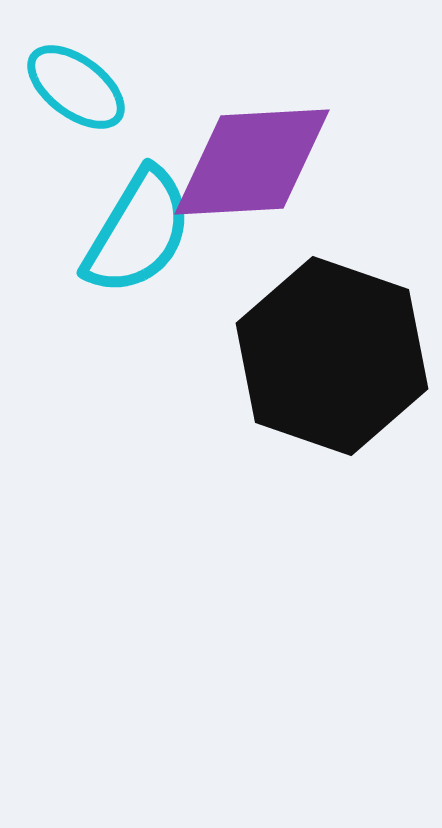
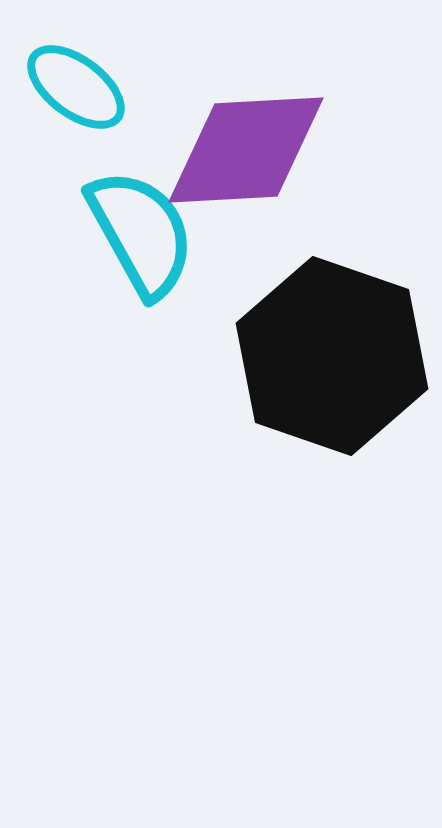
purple diamond: moved 6 px left, 12 px up
cyan semicircle: moved 3 px right, 1 px down; rotated 60 degrees counterclockwise
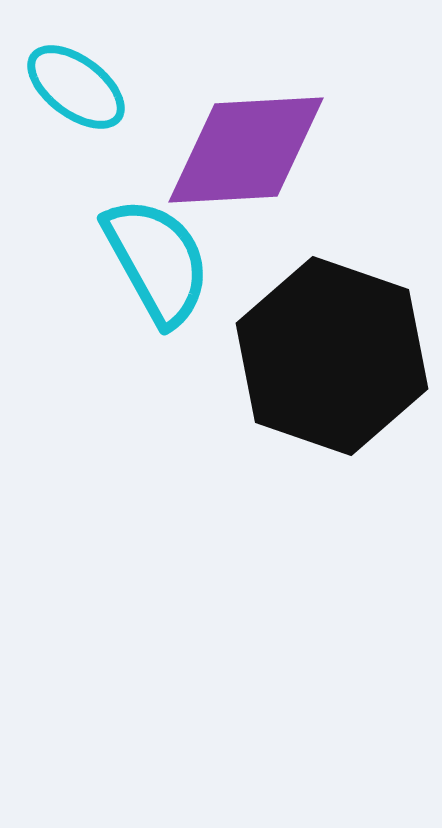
cyan semicircle: moved 16 px right, 28 px down
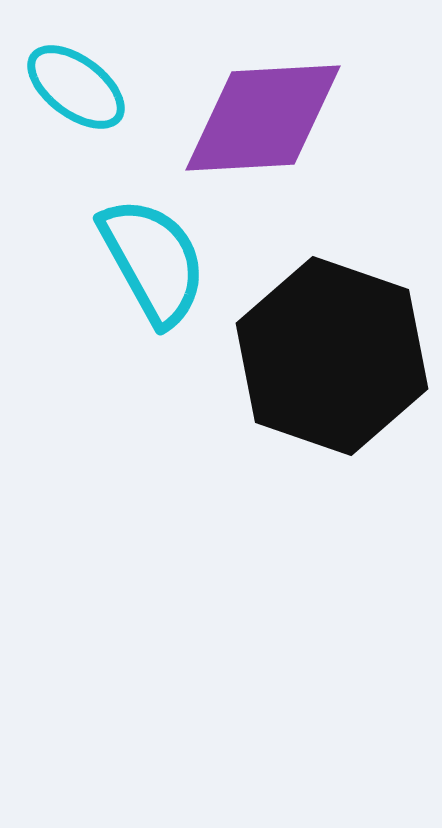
purple diamond: moved 17 px right, 32 px up
cyan semicircle: moved 4 px left
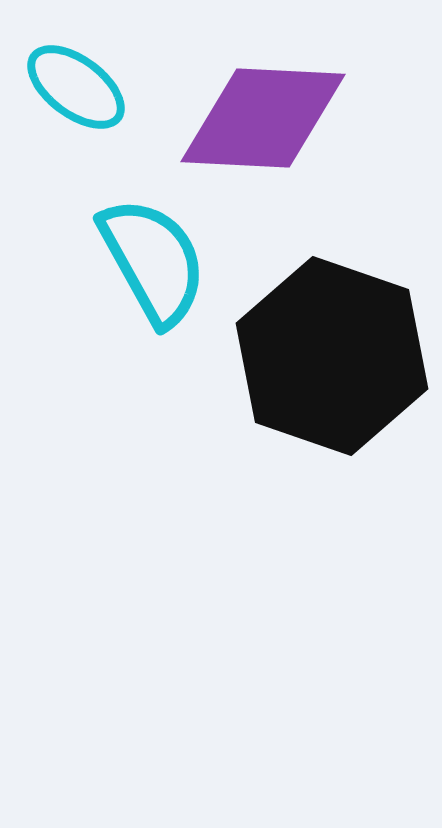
purple diamond: rotated 6 degrees clockwise
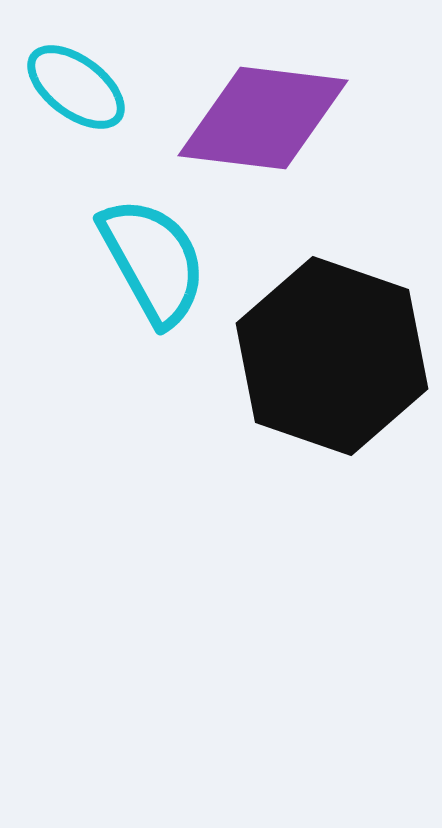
purple diamond: rotated 4 degrees clockwise
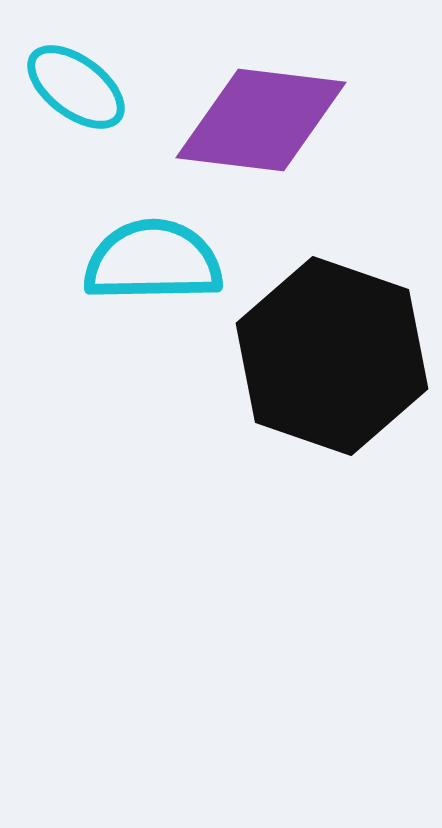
purple diamond: moved 2 px left, 2 px down
cyan semicircle: rotated 62 degrees counterclockwise
